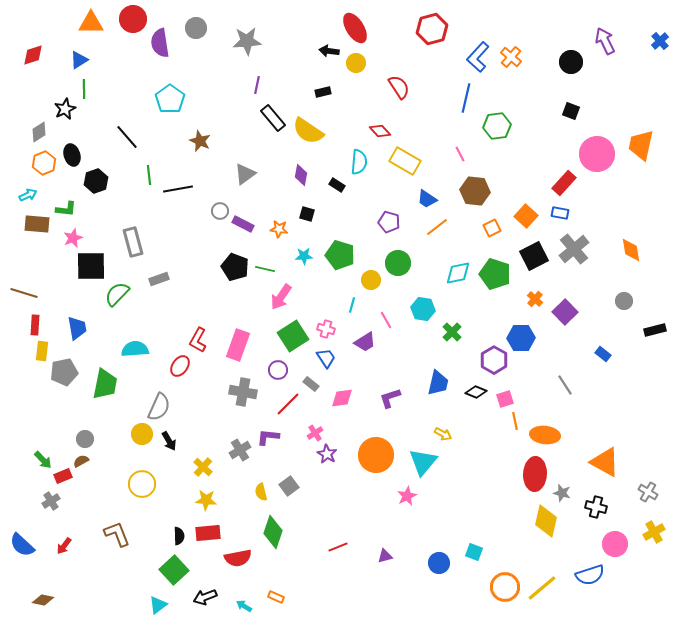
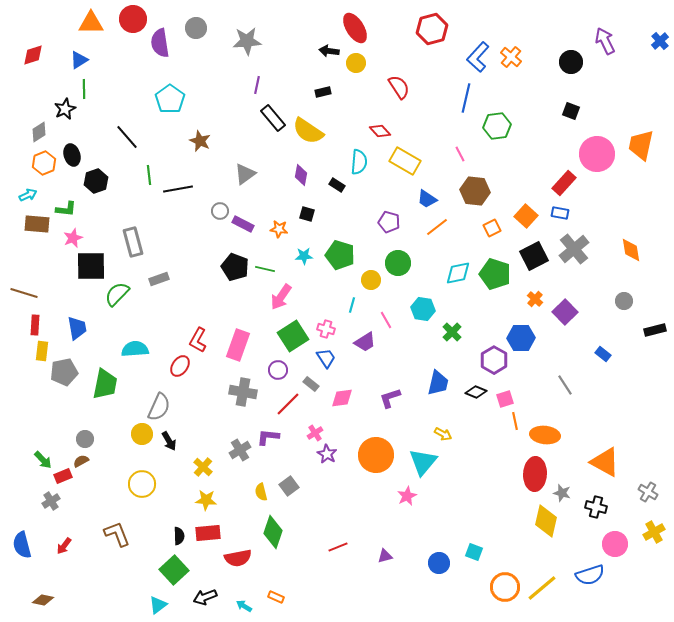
blue semicircle at (22, 545): rotated 32 degrees clockwise
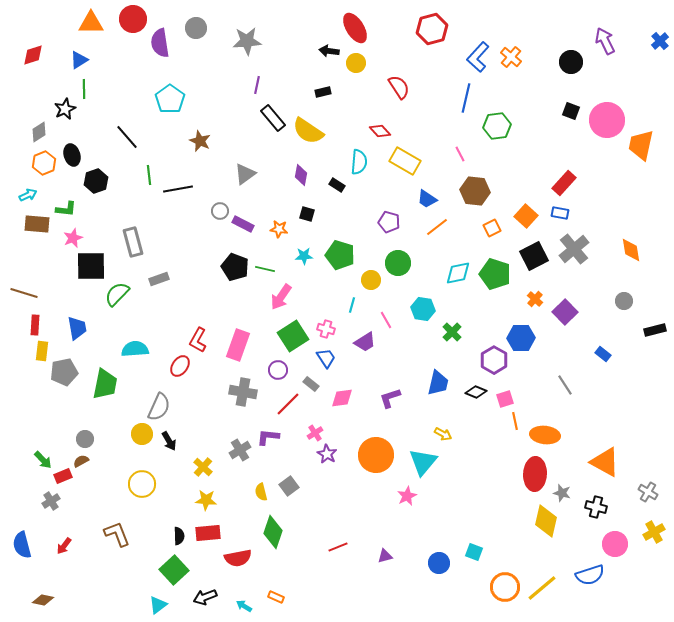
pink circle at (597, 154): moved 10 px right, 34 px up
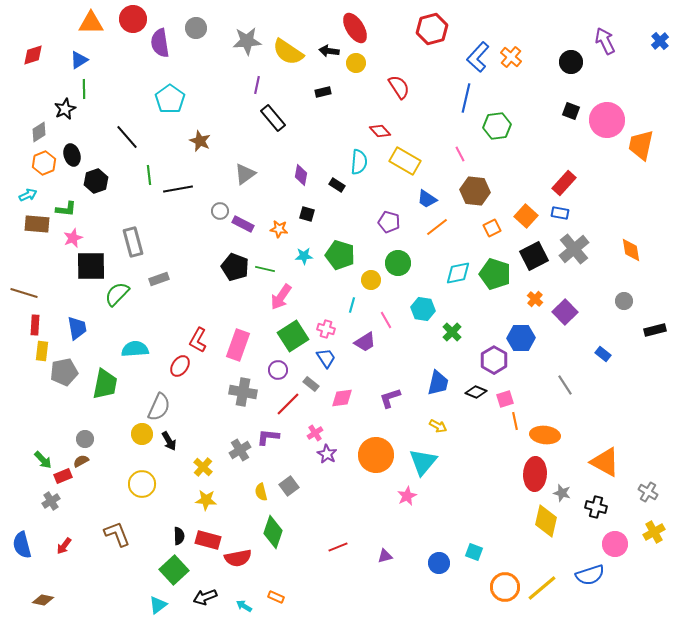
yellow semicircle at (308, 131): moved 20 px left, 79 px up
yellow arrow at (443, 434): moved 5 px left, 8 px up
red rectangle at (208, 533): moved 7 px down; rotated 20 degrees clockwise
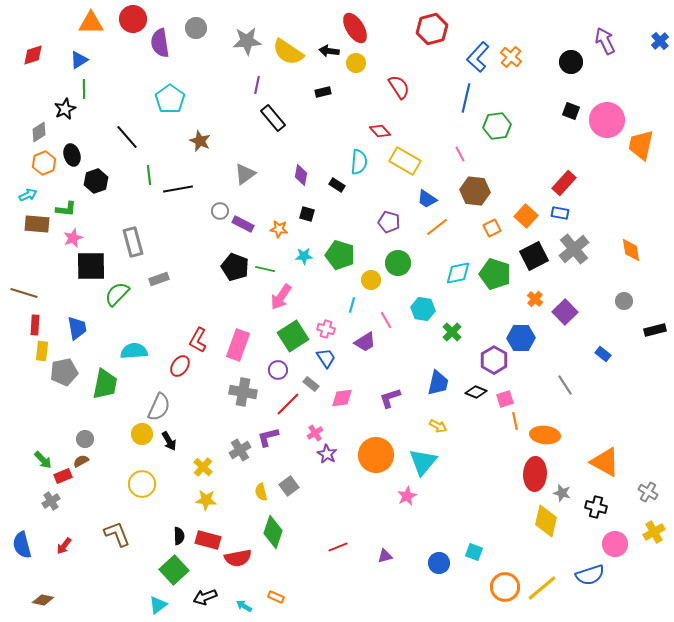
cyan semicircle at (135, 349): moved 1 px left, 2 px down
purple L-shape at (268, 437): rotated 20 degrees counterclockwise
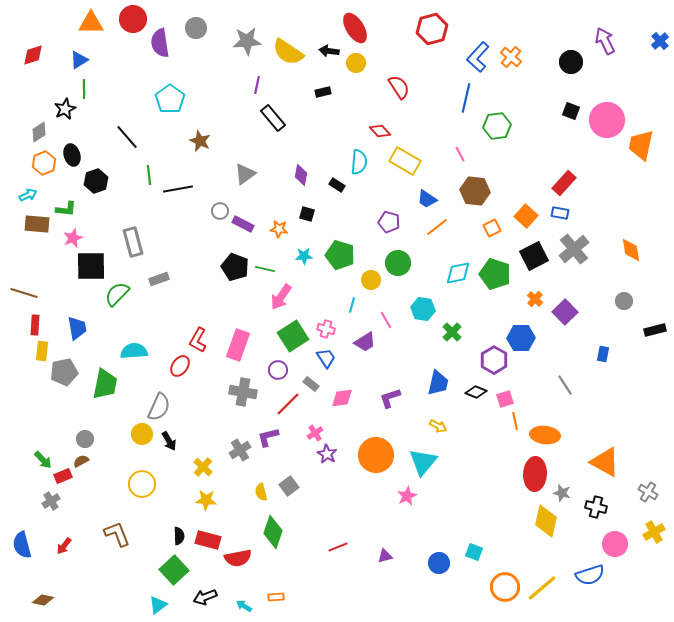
blue rectangle at (603, 354): rotated 63 degrees clockwise
orange rectangle at (276, 597): rotated 28 degrees counterclockwise
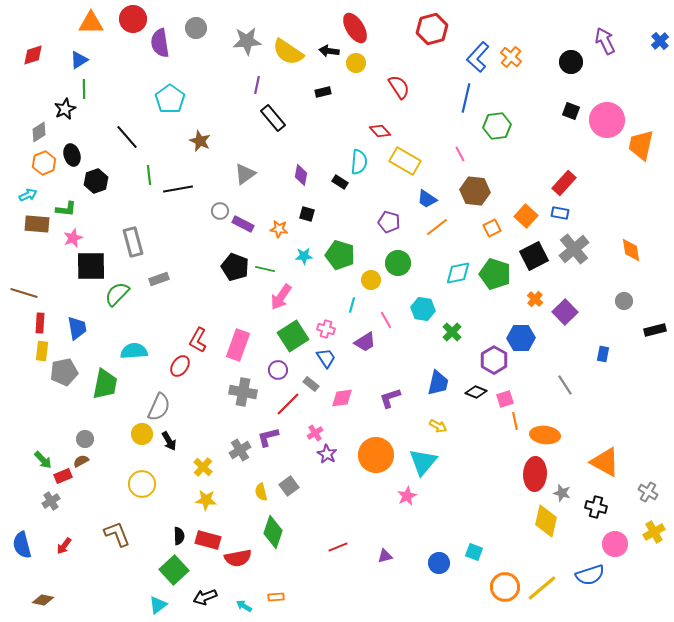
black rectangle at (337, 185): moved 3 px right, 3 px up
red rectangle at (35, 325): moved 5 px right, 2 px up
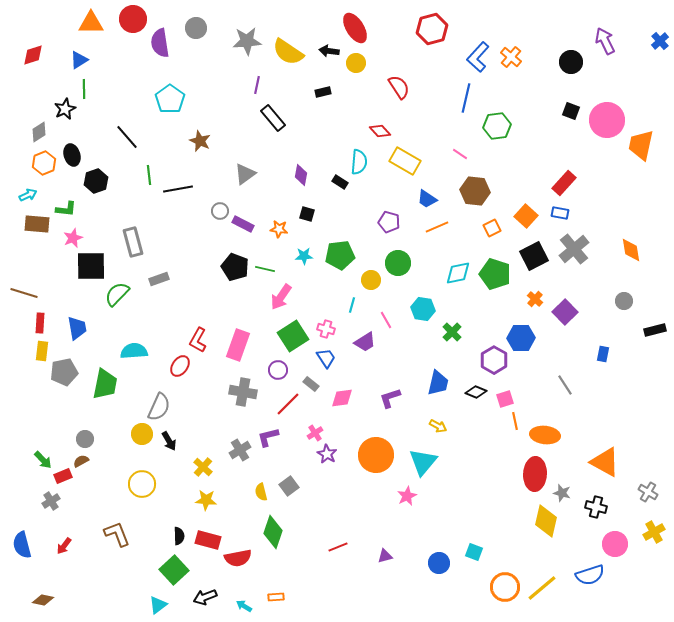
pink line at (460, 154): rotated 28 degrees counterclockwise
orange line at (437, 227): rotated 15 degrees clockwise
green pentagon at (340, 255): rotated 24 degrees counterclockwise
